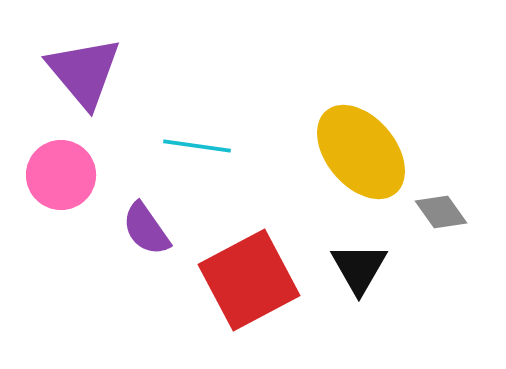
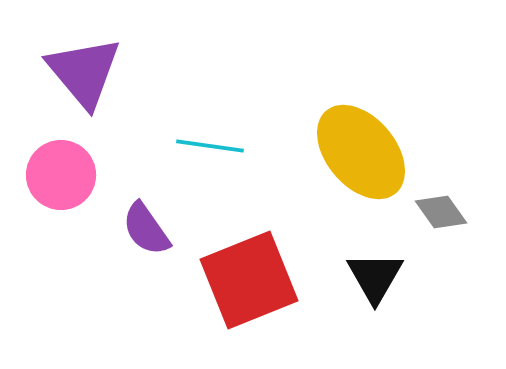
cyan line: moved 13 px right
black triangle: moved 16 px right, 9 px down
red square: rotated 6 degrees clockwise
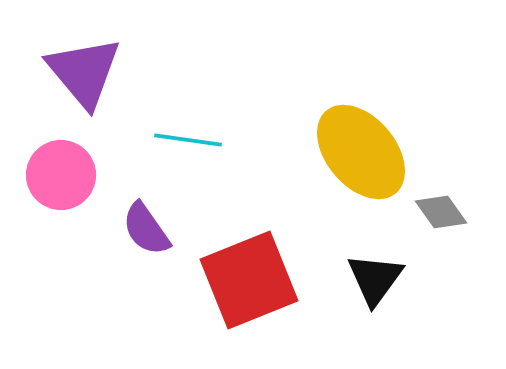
cyan line: moved 22 px left, 6 px up
black triangle: moved 2 px down; rotated 6 degrees clockwise
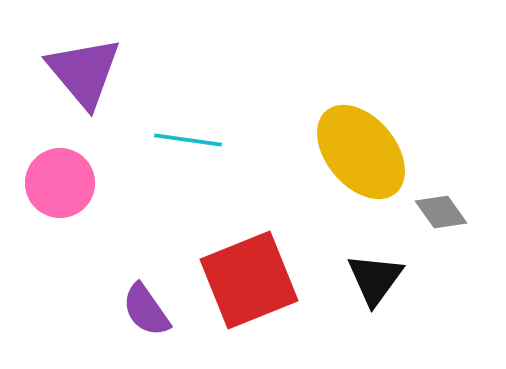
pink circle: moved 1 px left, 8 px down
purple semicircle: moved 81 px down
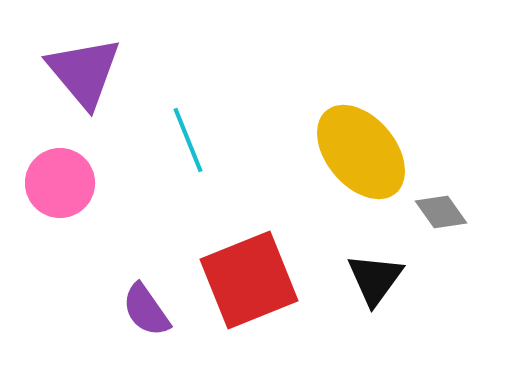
cyan line: rotated 60 degrees clockwise
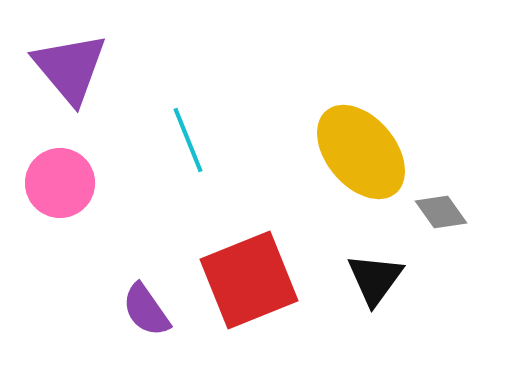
purple triangle: moved 14 px left, 4 px up
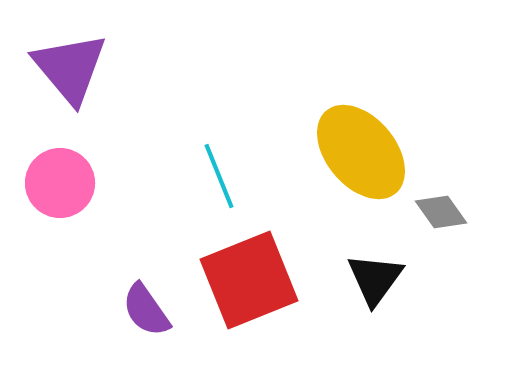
cyan line: moved 31 px right, 36 px down
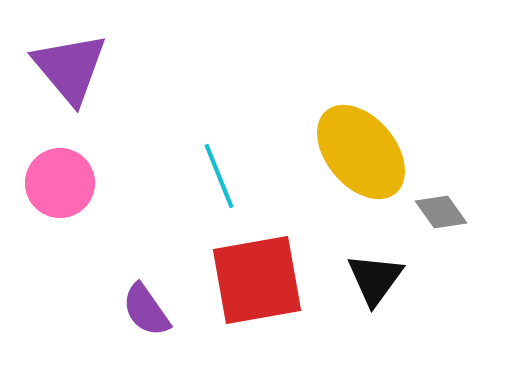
red square: moved 8 px right; rotated 12 degrees clockwise
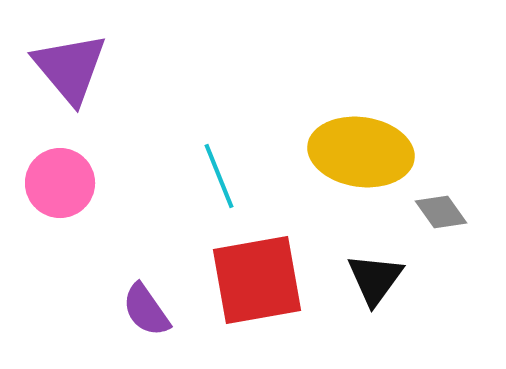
yellow ellipse: rotated 42 degrees counterclockwise
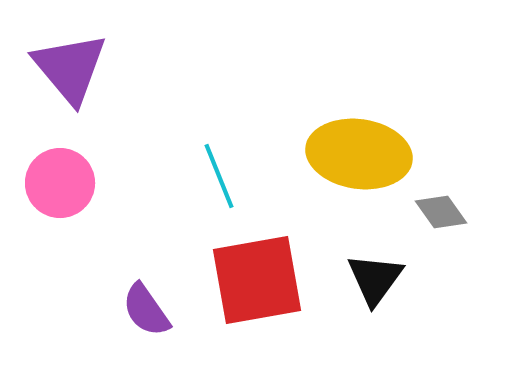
yellow ellipse: moved 2 px left, 2 px down
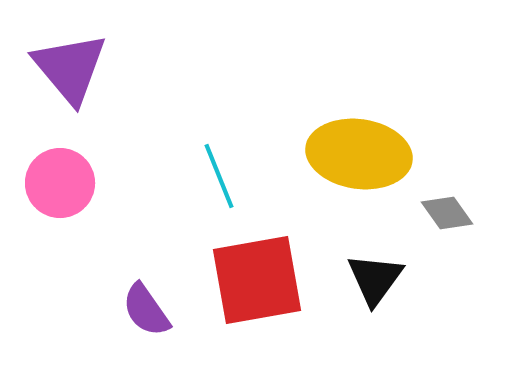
gray diamond: moved 6 px right, 1 px down
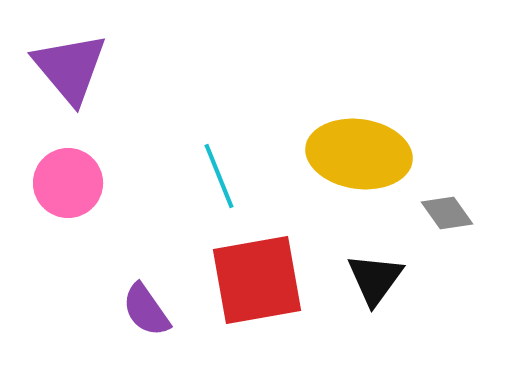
pink circle: moved 8 px right
